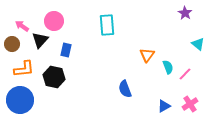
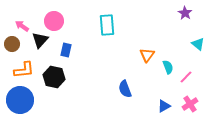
orange L-shape: moved 1 px down
pink line: moved 1 px right, 3 px down
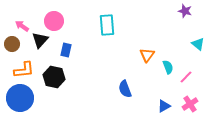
purple star: moved 2 px up; rotated 16 degrees counterclockwise
blue circle: moved 2 px up
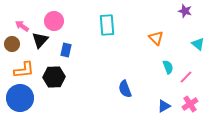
orange triangle: moved 9 px right, 17 px up; rotated 21 degrees counterclockwise
black hexagon: rotated 15 degrees counterclockwise
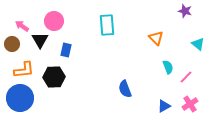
black triangle: rotated 12 degrees counterclockwise
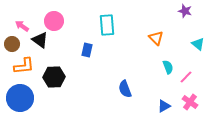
black triangle: rotated 24 degrees counterclockwise
blue rectangle: moved 21 px right
orange L-shape: moved 4 px up
pink cross: moved 2 px up; rotated 21 degrees counterclockwise
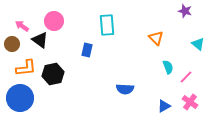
orange L-shape: moved 2 px right, 2 px down
black hexagon: moved 1 px left, 3 px up; rotated 10 degrees counterclockwise
blue semicircle: rotated 66 degrees counterclockwise
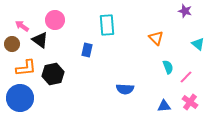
pink circle: moved 1 px right, 1 px up
blue triangle: rotated 24 degrees clockwise
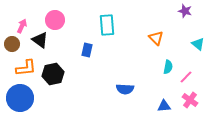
pink arrow: rotated 80 degrees clockwise
cyan semicircle: rotated 32 degrees clockwise
pink cross: moved 2 px up
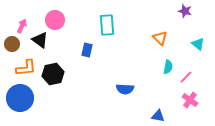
orange triangle: moved 4 px right
blue triangle: moved 6 px left, 10 px down; rotated 16 degrees clockwise
